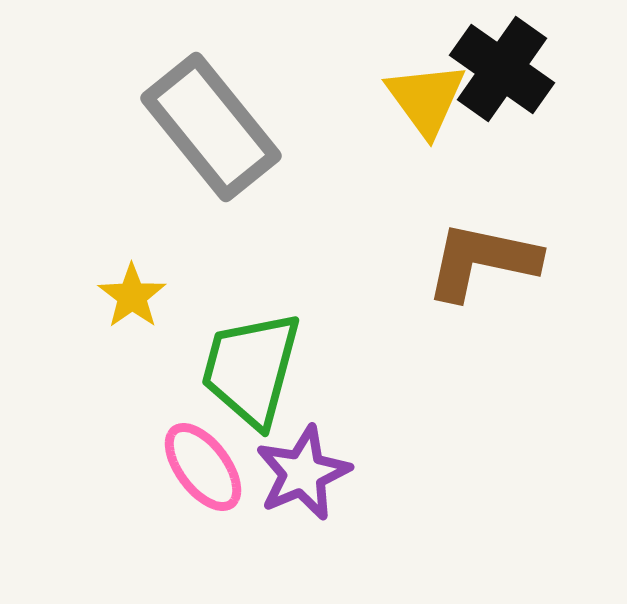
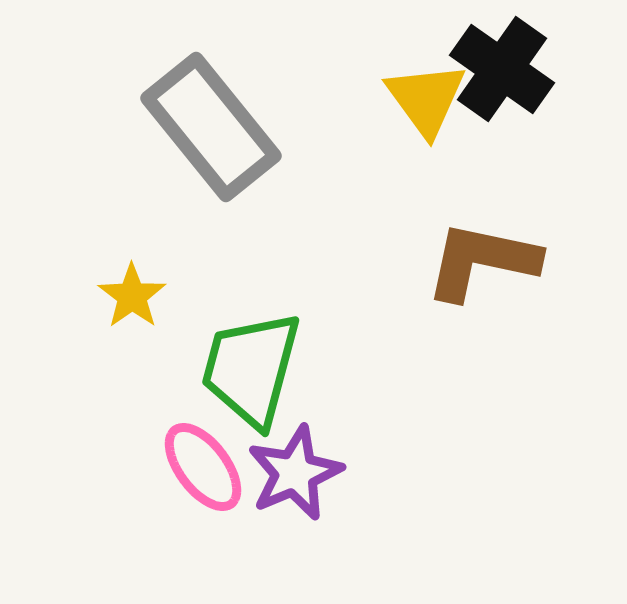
purple star: moved 8 px left
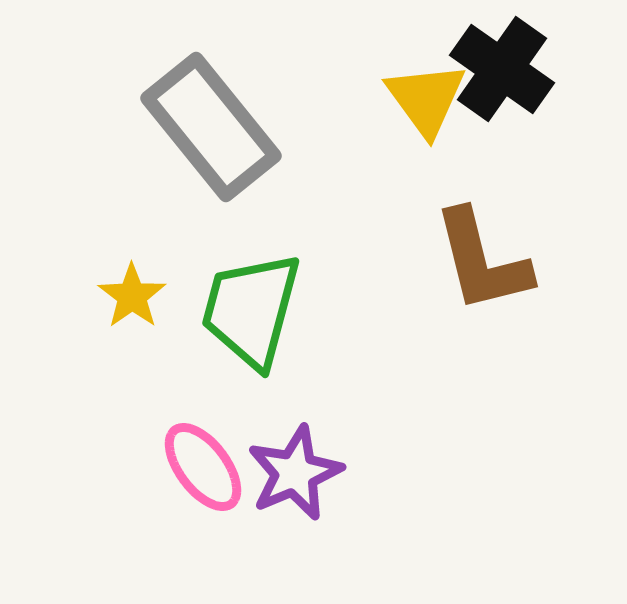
brown L-shape: rotated 116 degrees counterclockwise
green trapezoid: moved 59 px up
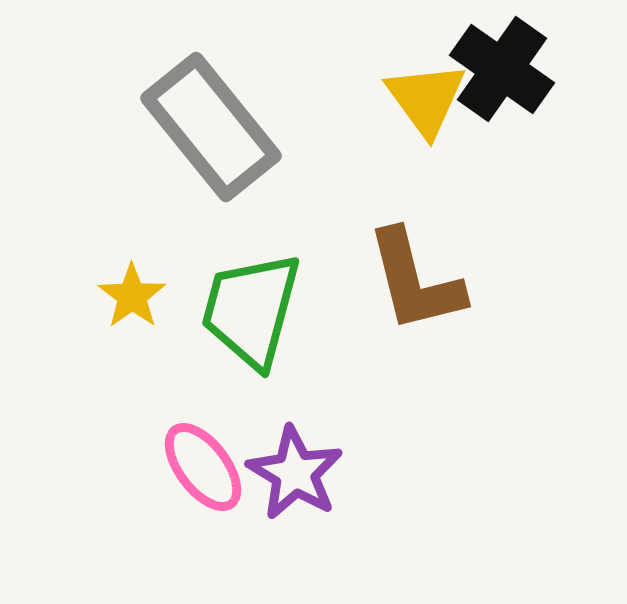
brown L-shape: moved 67 px left, 20 px down
purple star: rotated 18 degrees counterclockwise
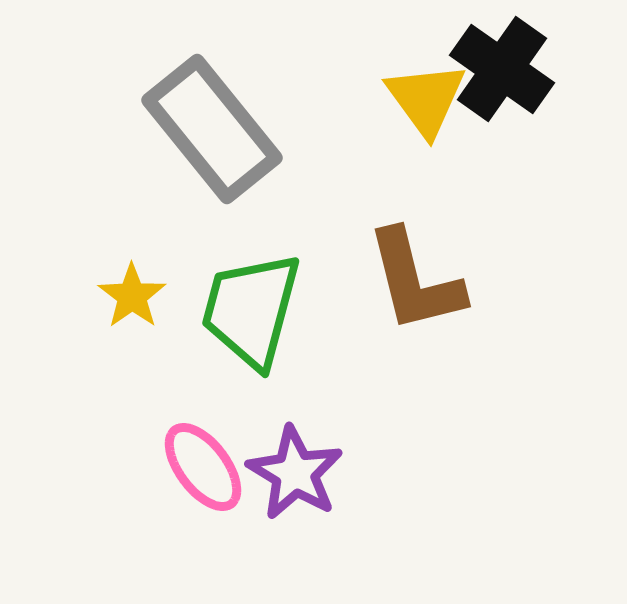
gray rectangle: moved 1 px right, 2 px down
